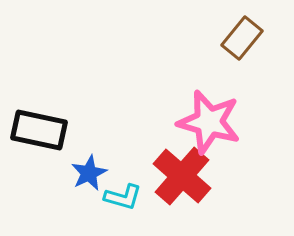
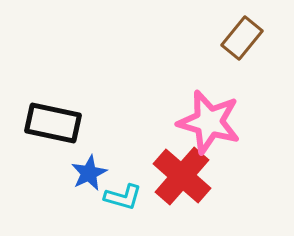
black rectangle: moved 14 px right, 7 px up
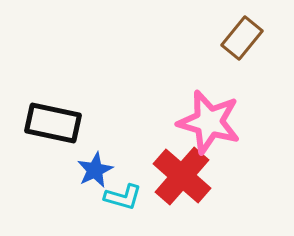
blue star: moved 6 px right, 3 px up
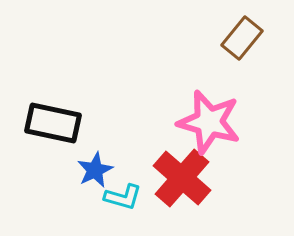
red cross: moved 2 px down
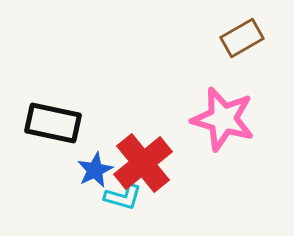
brown rectangle: rotated 21 degrees clockwise
pink star: moved 14 px right, 3 px up
red cross: moved 39 px left, 15 px up; rotated 10 degrees clockwise
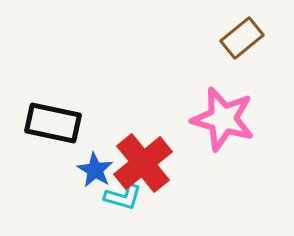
brown rectangle: rotated 9 degrees counterclockwise
blue star: rotated 15 degrees counterclockwise
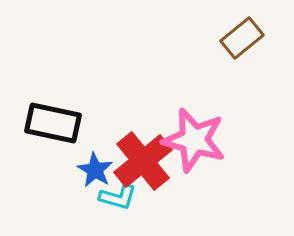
pink star: moved 29 px left, 21 px down
red cross: moved 2 px up
cyan L-shape: moved 5 px left
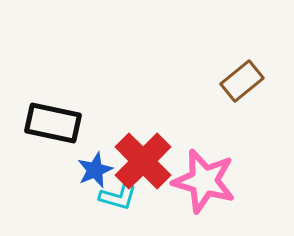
brown rectangle: moved 43 px down
pink star: moved 10 px right, 41 px down
red cross: rotated 6 degrees counterclockwise
blue star: rotated 18 degrees clockwise
